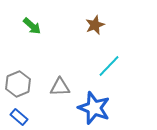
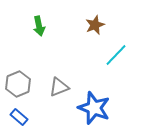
green arrow: moved 7 px right; rotated 36 degrees clockwise
cyan line: moved 7 px right, 11 px up
gray triangle: moved 1 px left; rotated 20 degrees counterclockwise
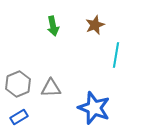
green arrow: moved 14 px right
cyan line: rotated 35 degrees counterclockwise
gray triangle: moved 8 px left, 1 px down; rotated 20 degrees clockwise
blue rectangle: rotated 72 degrees counterclockwise
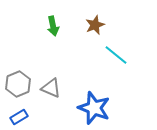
cyan line: rotated 60 degrees counterclockwise
gray triangle: rotated 25 degrees clockwise
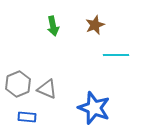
cyan line: rotated 40 degrees counterclockwise
gray triangle: moved 4 px left, 1 px down
blue rectangle: moved 8 px right; rotated 36 degrees clockwise
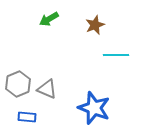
green arrow: moved 4 px left, 7 px up; rotated 72 degrees clockwise
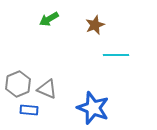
blue star: moved 1 px left
blue rectangle: moved 2 px right, 7 px up
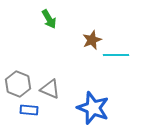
green arrow: rotated 90 degrees counterclockwise
brown star: moved 3 px left, 15 px down
gray hexagon: rotated 15 degrees counterclockwise
gray triangle: moved 3 px right
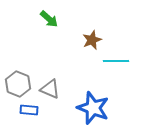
green arrow: rotated 18 degrees counterclockwise
cyan line: moved 6 px down
